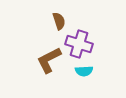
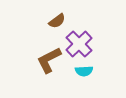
brown semicircle: moved 2 px left; rotated 72 degrees clockwise
purple cross: rotated 28 degrees clockwise
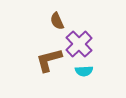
brown semicircle: rotated 102 degrees clockwise
brown L-shape: rotated 12 degrees clockwise
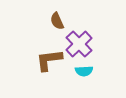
brown L-shape: rotated 8 degrees clockwise
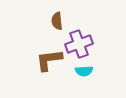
brown semicircle: rotated 18 degrees clockwise
purple cross: rotated 24 degrees clockwise
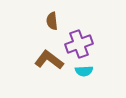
brown semicircle: moved 5 px left
brown L-shape: rotated 44 degrees clockwise
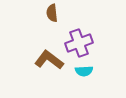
brown semicircle: moved 8 px up
purple cross: moved 1 px up
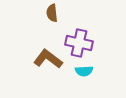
purple cross: rotated 32 degrees clockwise
brown L-shape: moved 1 px left, 1 px up
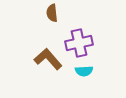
purple cross: rotated 24 degrees counterclockwise
brown L-shape: rotated 12 degrees clockwise
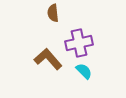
brown semicircle: moved 1 px right
cyan semicircle: rotated 132 degrees counterclockwise
